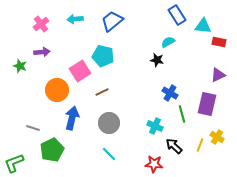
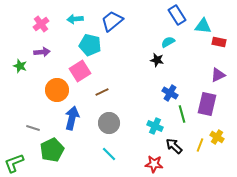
cyan pentagon: moved 13 px left, 11 px up
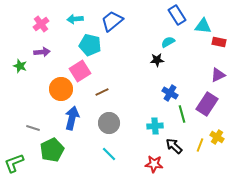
black star: rotated 16 degrees counterclockwise
orange circle: moved 4 px right, 1 px up
purple rectangle: rotated 20 degrees clockwise
cyan cross: rotated 28 degrees counterclockwise
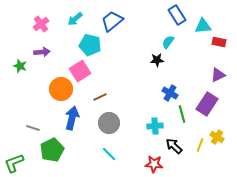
cyan arrow: rotated 35 degrees counterclockwise
cyan triangle: rotated 12 degrees counterclockwise
cyan semicircle: rotated 24 degrees counterclockwise
brown line: moved 2 px left, 5 px down
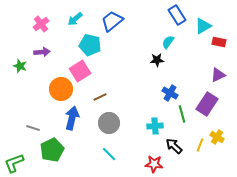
cyan triangle: rotated 24 degrees counterclockwise
